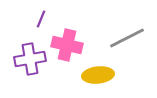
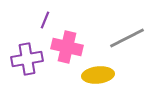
purple line: moved 4 px right, 1 px down
pink cross: moved 2 px down
purple cross: moved 3 px left
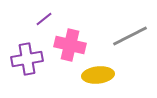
purple line: moved 1 px left, 1 px up; rotated 30 degrees clockwise
gray line: moved 3 px right, 2 px up
pink cross: moved 3 px right, 2 px up
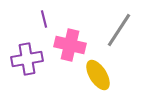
purple line: rotated 66 degrees counterclockwise
gray line: moved 11 px left, 6 px up; rotated 30 degrees counterclockwise
yellow ellipse: rotated 64 degrees clockwise
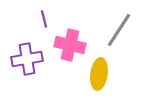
yellow ellipse: moved 1 px right, 1 px up; rotated 40 degrees clockwise
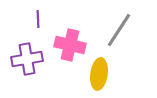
purple line: moved 6 px left; rotated 12 degrees clockwise
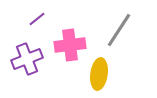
purple line: moved 1 px left; rotated 54 degrees clockwise
pink cross: rotated 20 degrees counterclockwise
purple cross: rotated 12 degrees counterclockwise
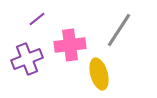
yellow ellipse: rotated 24 degrees counterclockwise
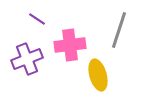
purple line: rotated 72 degrees clockwise
gray line: rotated 15 degrees counterclockwise
yellow ellipse: moved 1 px left, 1 px down
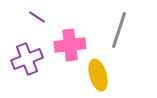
purple line: moved 2 px up
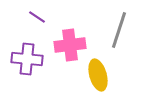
purple cross: rotated 28 degrees clockwise
